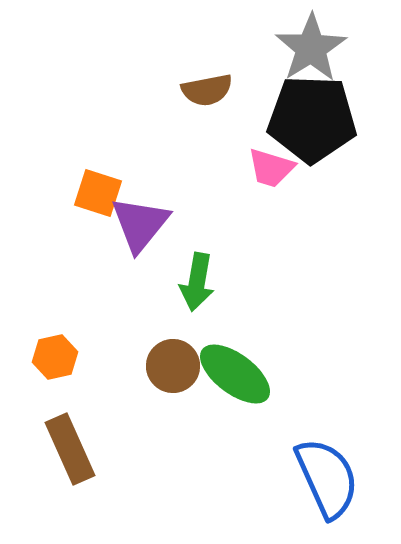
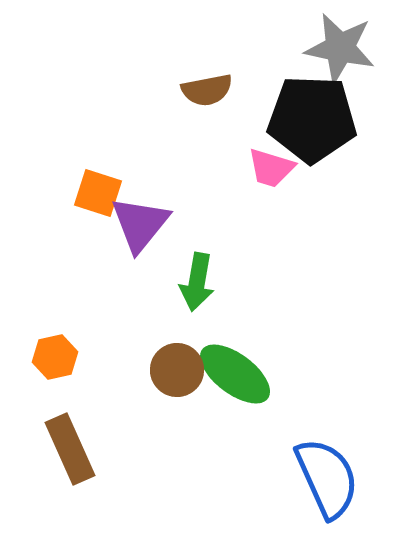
gray star: moved 29 px right; rotated 28 degrees counterclockwise
brown circle: moved 4 px right, 4 px down
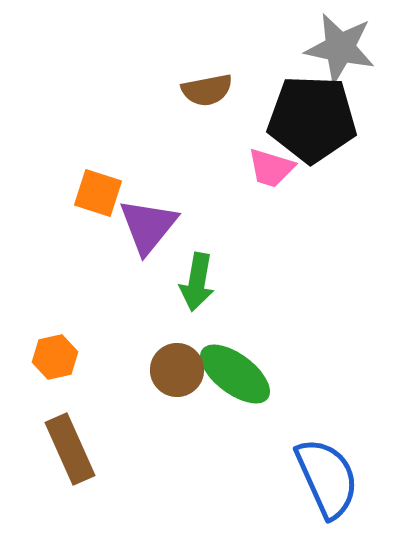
purple triangle: moved 8 px right, 2 px down
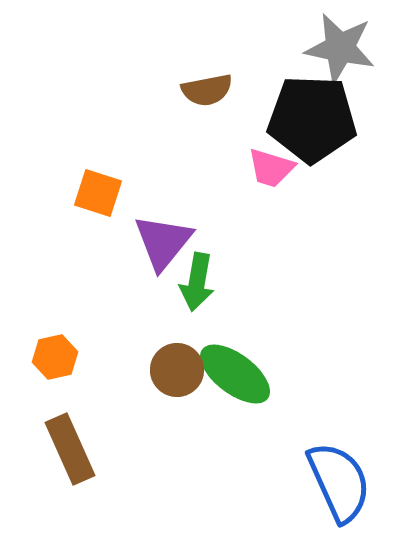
purple triangle: moved 15 px right, 16 px down
blue semicircle: moved 12 px right, 4 px down
